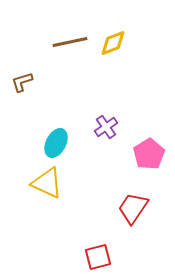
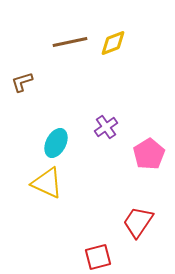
red trapezoid: moved 5 px right, 14 px down
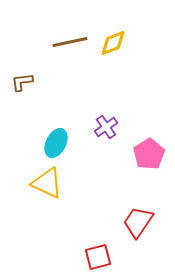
brown L-shape: rotated 10 degrees clockwise
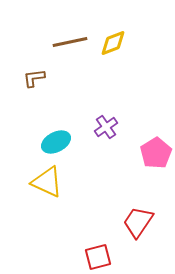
brown L-shape: moved 12 px right, 4 px up
cyan ellipse: moved 1 px up; rotated 36 degrees clockwise
pink pentagon: moved 7 px right, 1 px up
yellow triangle: moved 1 px up
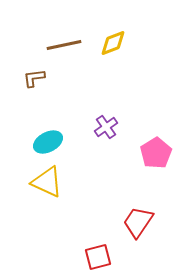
brown line: moved 6 px left, 3 px down
cyan ellipse: moved 8 px left
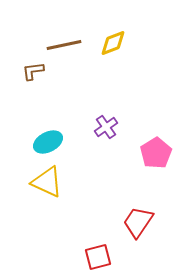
brown L-shape: moved 1 px left, 7 px up
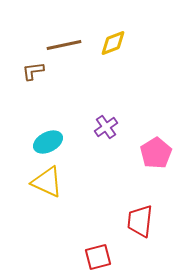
red trapezoid: moved 2 px right, 1 px up; rotated 28 degrees counterclockwise
